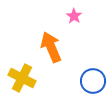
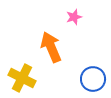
pink star: moved 1 px down; rotated 21 degrees clockwise
blue circle: moved 2 px up
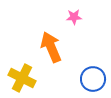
pink star: rotated 14 degrees clockwise
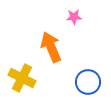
blue circle: moved 5 px left, 3 px down
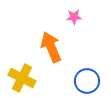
blue circle: moved 1 px left, 1 px up
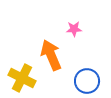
pink star: moved 12 px down
orange arrow: moved 8 px down
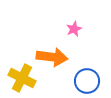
pink star: rotated 21 degrees counterclockwise
orange arrow: moved 1 px right, 2 px down; rotated 120 degrees clockwise
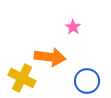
pink star: moved 1 px left, 2 px up; rotated 14 degrees counterclockwise
orange arrow: moved 2 px left
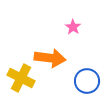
orange arrow: moved 1 px down
yellow cross: moved 1 px left
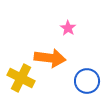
pink star: moved 5 px left, 1 px down
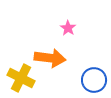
blue circle: moved 7 px right, 1 px up
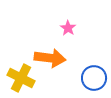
blue circle: moved 2 px up
